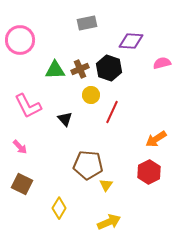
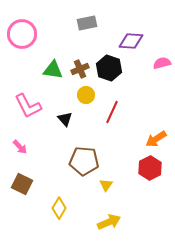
pink circle: moved 2 px right, 6 px up
green triangle: moved 2 px left; rotated 10 degrees clockwise
yellow circle: moved 5 px left
brown pentagon: moved 4 px left, 4 px up
red hexagon: moved 1 px right, 4 px up
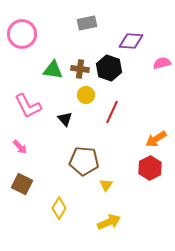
brown cross: rotated 30 degrees clockwise
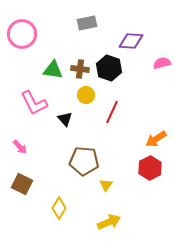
pink L-shape: moved 6 px right, 3 px up
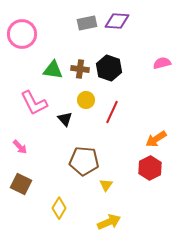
purple diamond: moved 14 px left, 20 px up
yellow circle: moved 5 px down
brown square: moved 1 px left
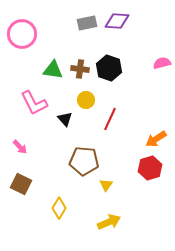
red line: moved 2 px left, 7 px down
red hexagon: rotated 10 degrees clockwise
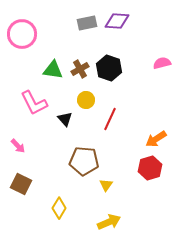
brown cross: rotated 36 degrees counterclockwise
pink arrow: moved 2 px left, 1 px up
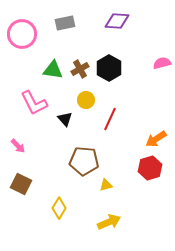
gray rectangle: moved 22 px left
black hexagon: rotated 10 degrees clockwise
yellow triangle: rotated 40 degrees clockwise
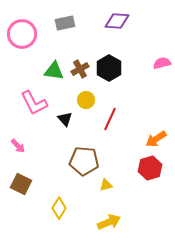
green triangle: moved 1 px right, 1 px down
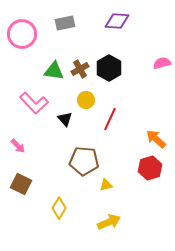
pink L-shape: rotated 16 degrees counterclockwise
orange arrow: rotated 75 degrees clockwise
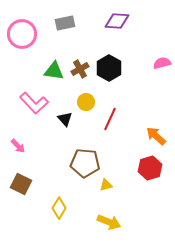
yellow circle: moved 2 px down
orange arrow: moved 3 px up
brown pentagon: moved 1 px right, 2 px down
yellow arrow: rotated 45 degrees clockwise
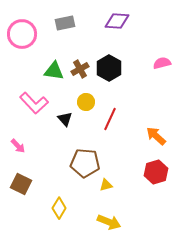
red hexagon: moved 6 px right, 4 px down
